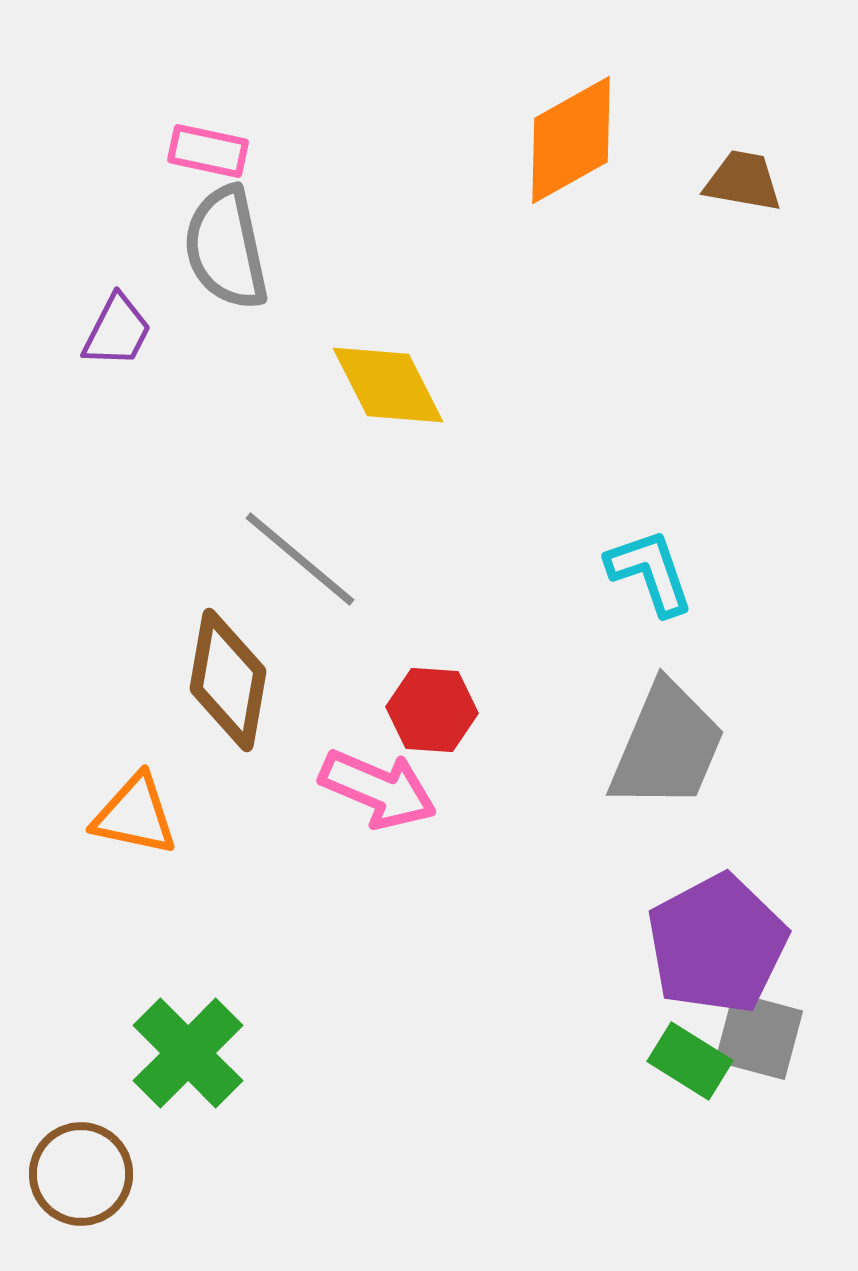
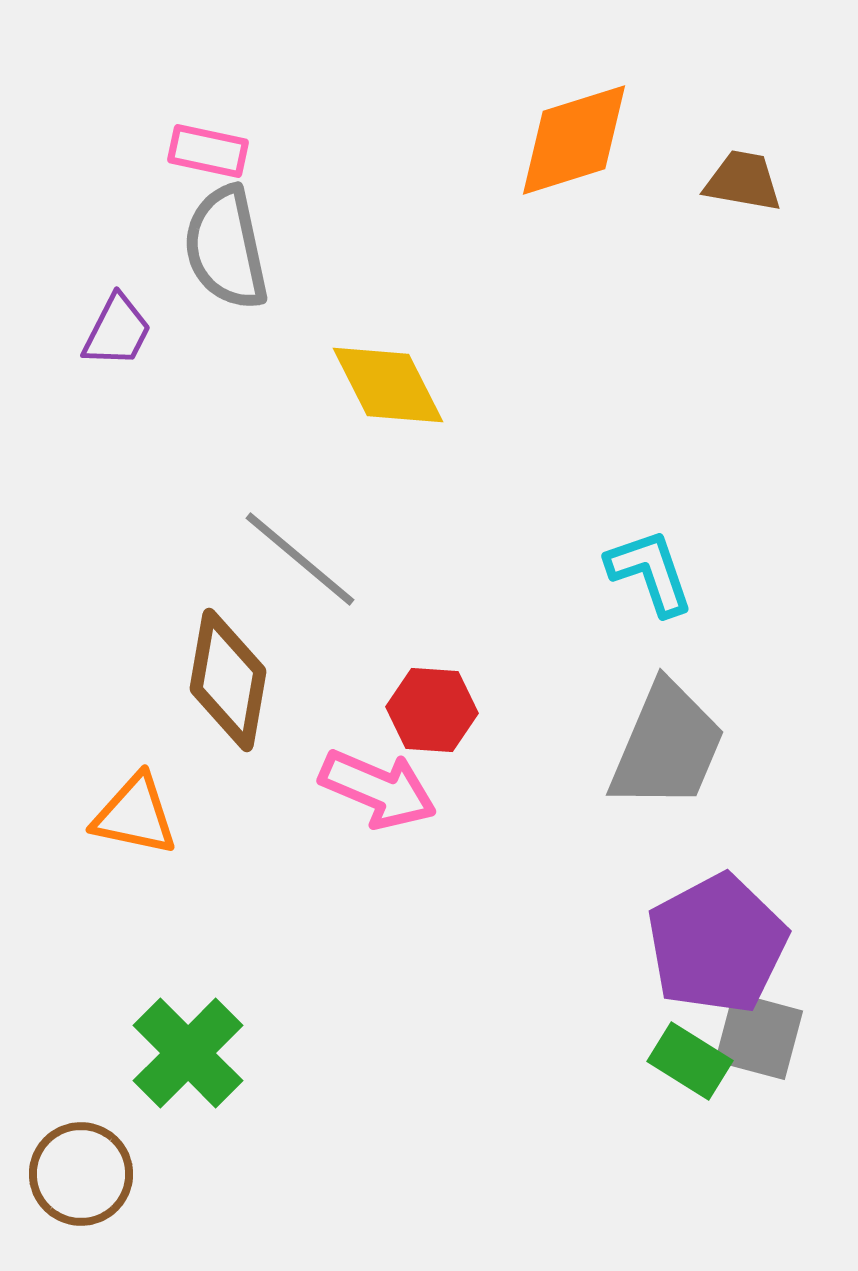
orange diamond: moved 3 px right; rotated 12 degrees clockwise
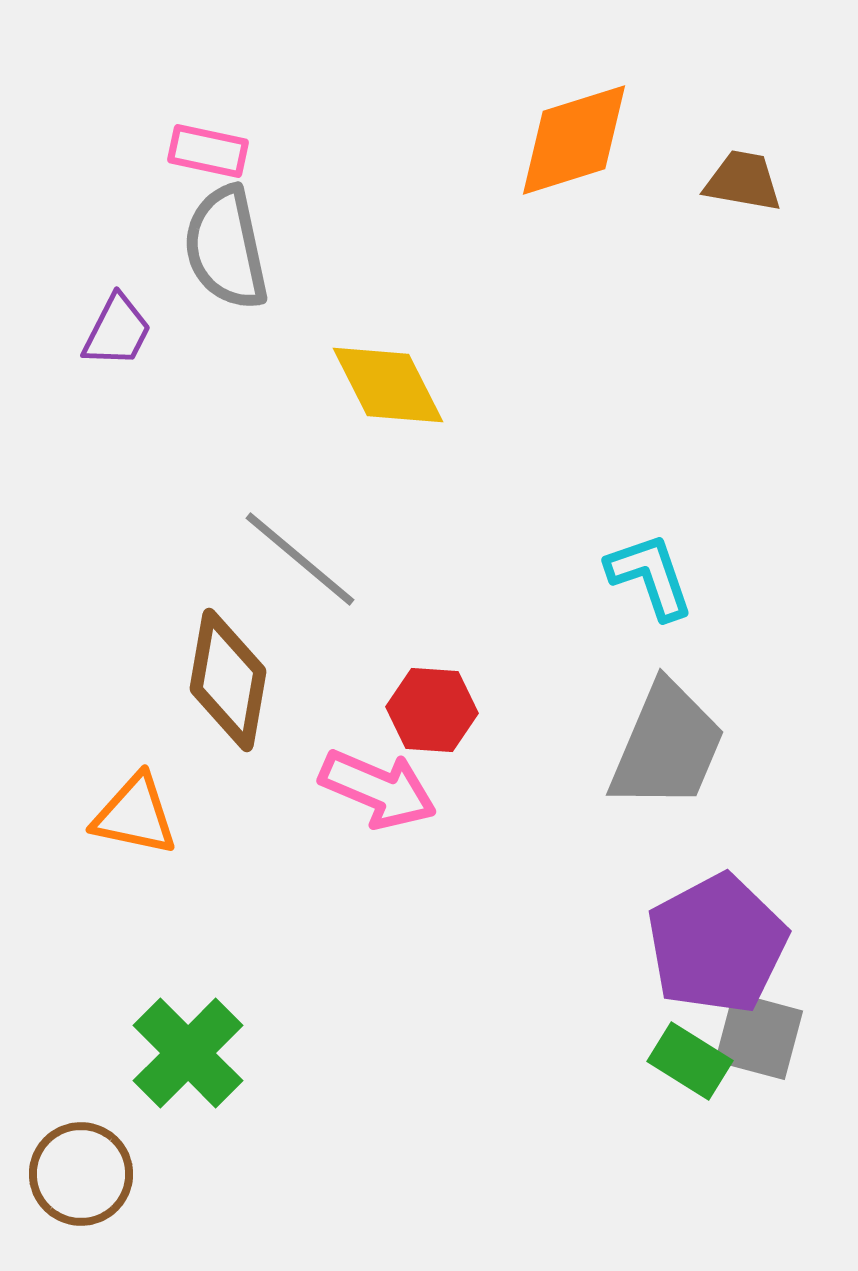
cyan L-shape: moved 4 px down
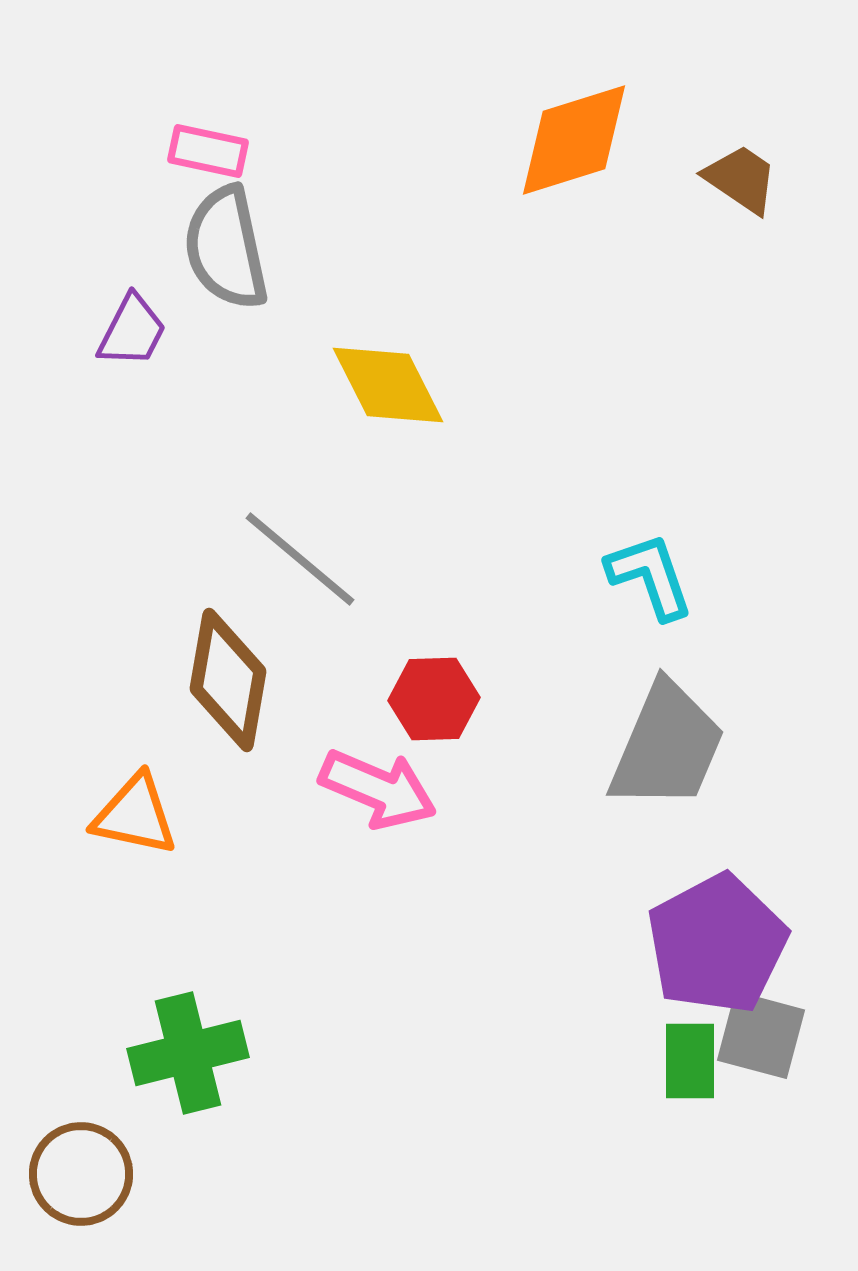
brown trapezoid: moved 2 px left, 2 px up; rotated 24 degrees clockwise
purple trapezoid: moved 15 px right
red hexagon: moved 2 px right, 11 px up; rotated 6 degrees counterclockwise
gray square: moved 2 px right, 1 px up
green cross: rotated 31 degrees clockwise
green rectangle: rotated 58 degrees clockwise
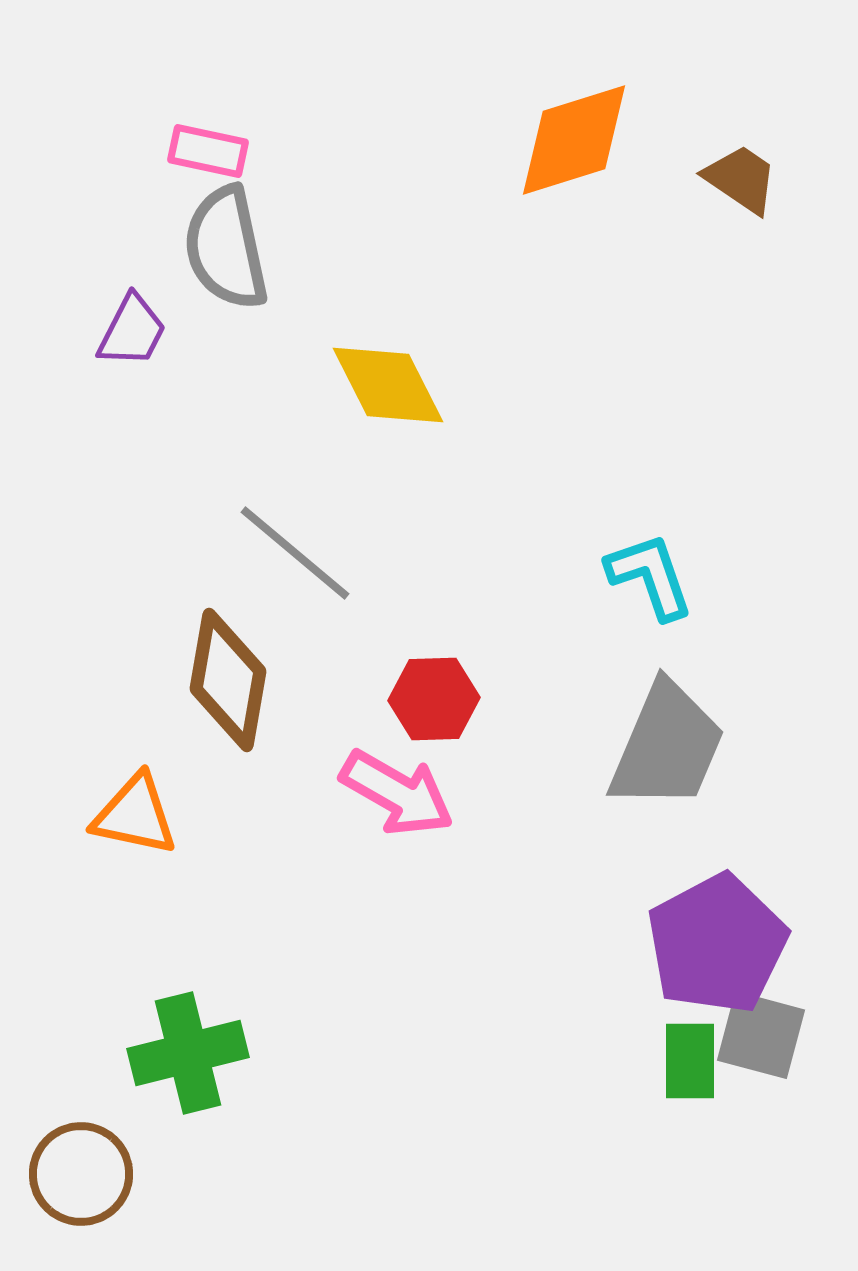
gray line: moved 5 px left, 6 px up
pink arrow: moved 19 px right, 4 px down; rotated 7 degrees clockwise
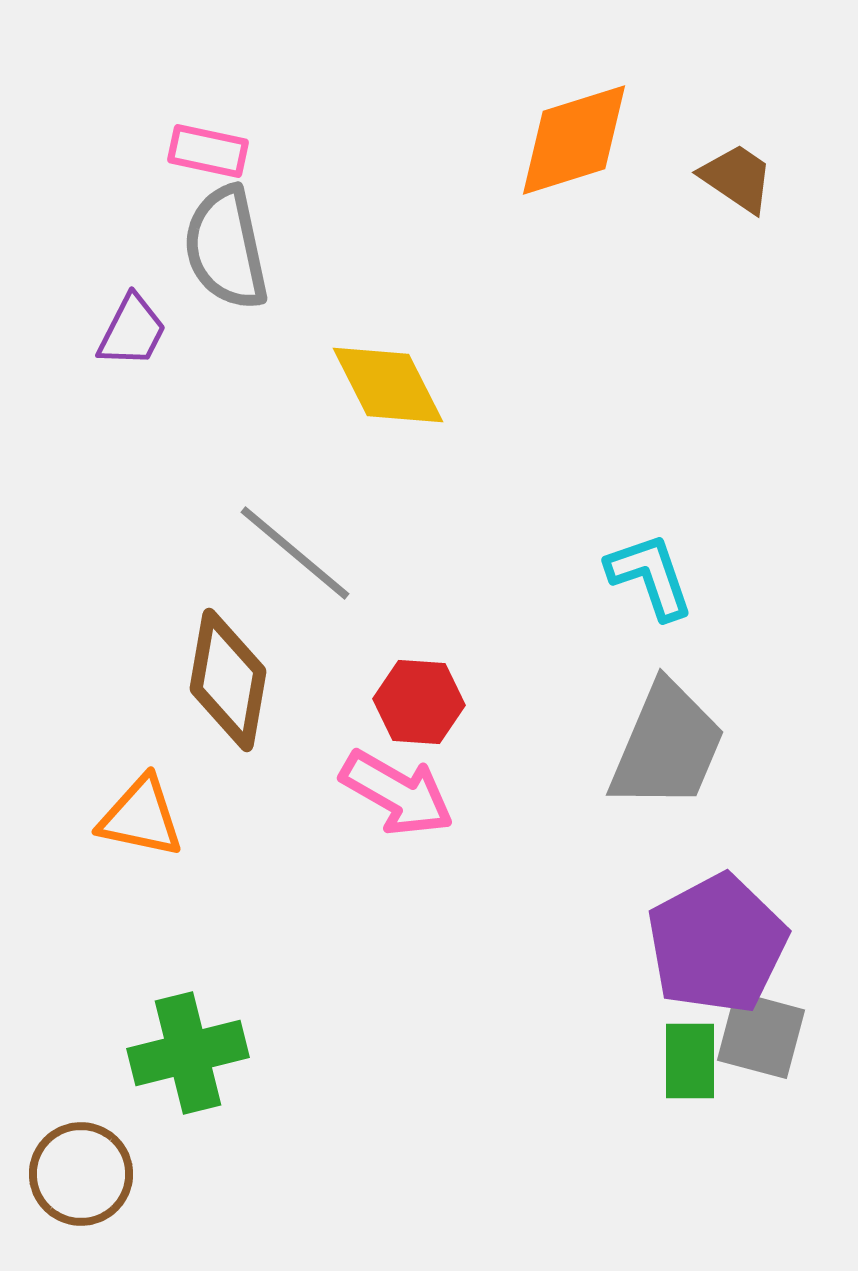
brown trapezoid: moved 4 px left, 1 px up
red hexagon: moved 15 px left, 3 px down; rotated 6 degrees clockwise
orange triangle: moved 6 px right, 2 px down
